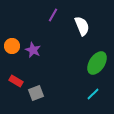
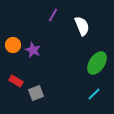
orange circle: moved 1 px right, 1 px up
cyan line: moved 1 px right
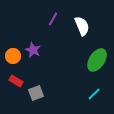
purple line: moved 4 px down
orange circle: moved 11 px down
green ellipse: moved 3 px up
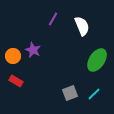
gray square: moved 34 px right
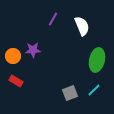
purple star: rotated 28 degrees counterclockwise
green ellipse: rotated 20 degrees counterclockwise
cyan line: moved 4 px up
